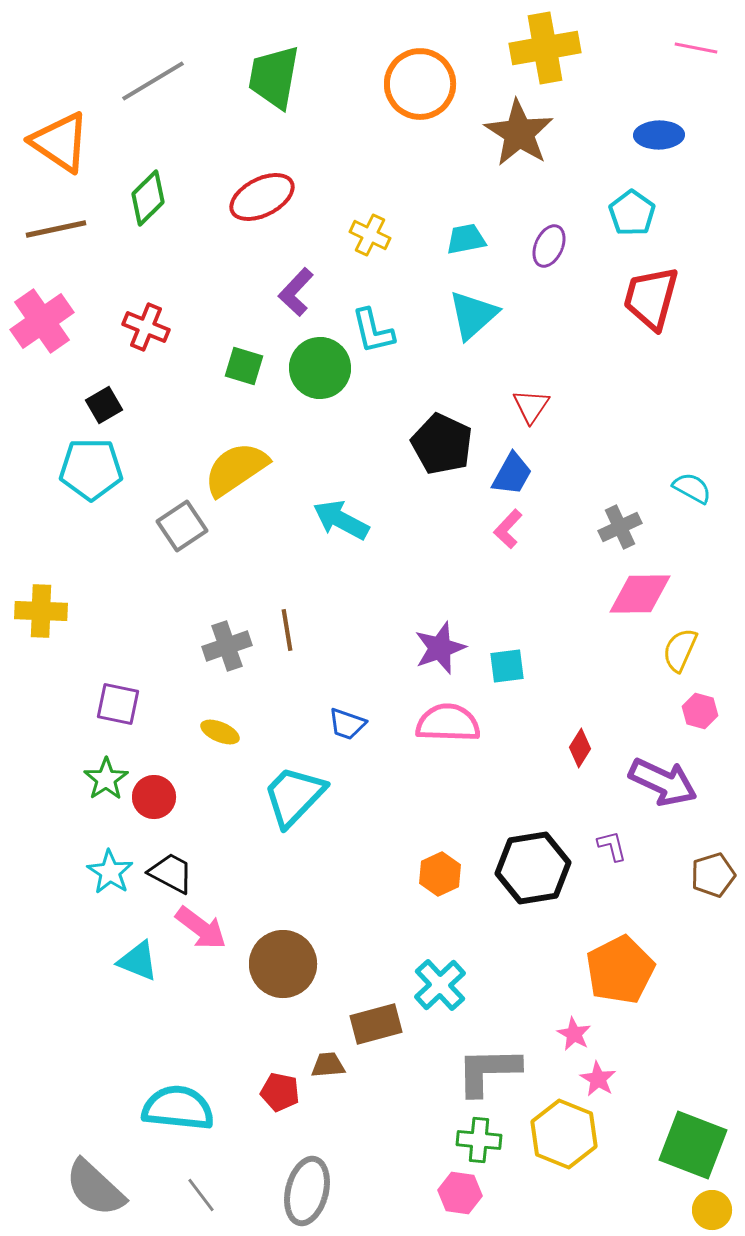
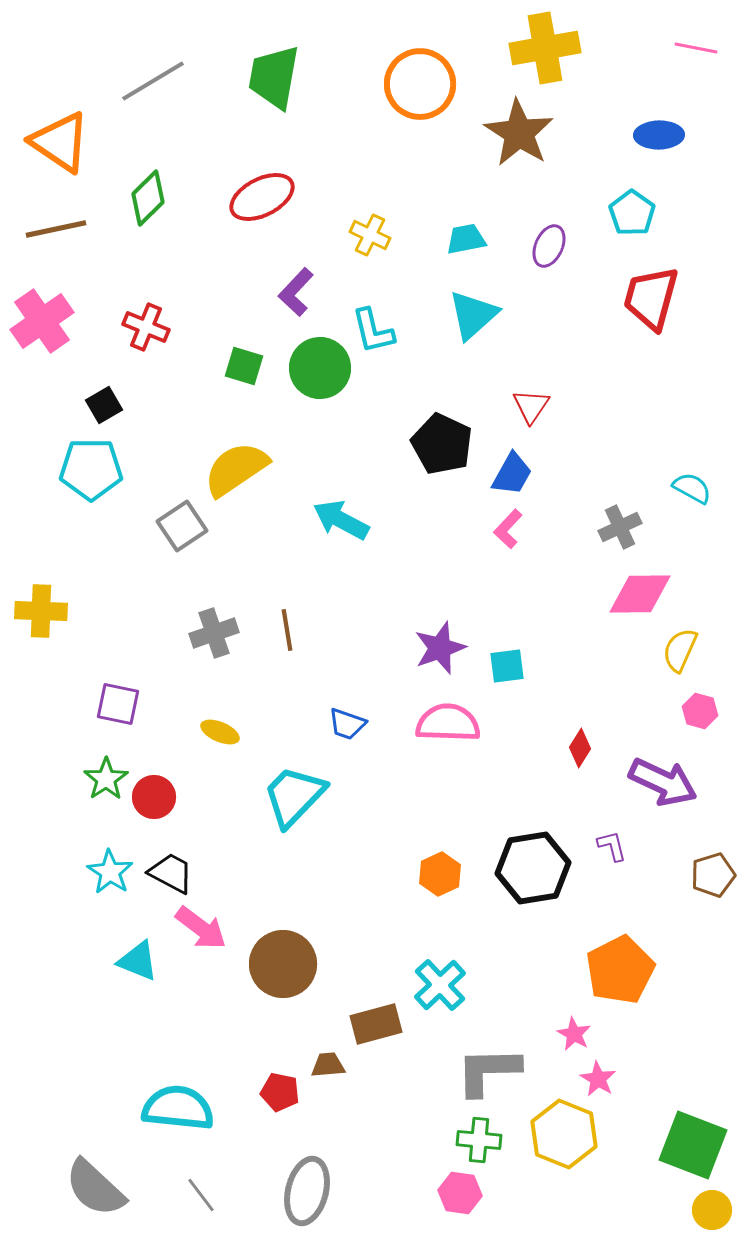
gray cross at (227, 646): moved 13 px left, 13 px up
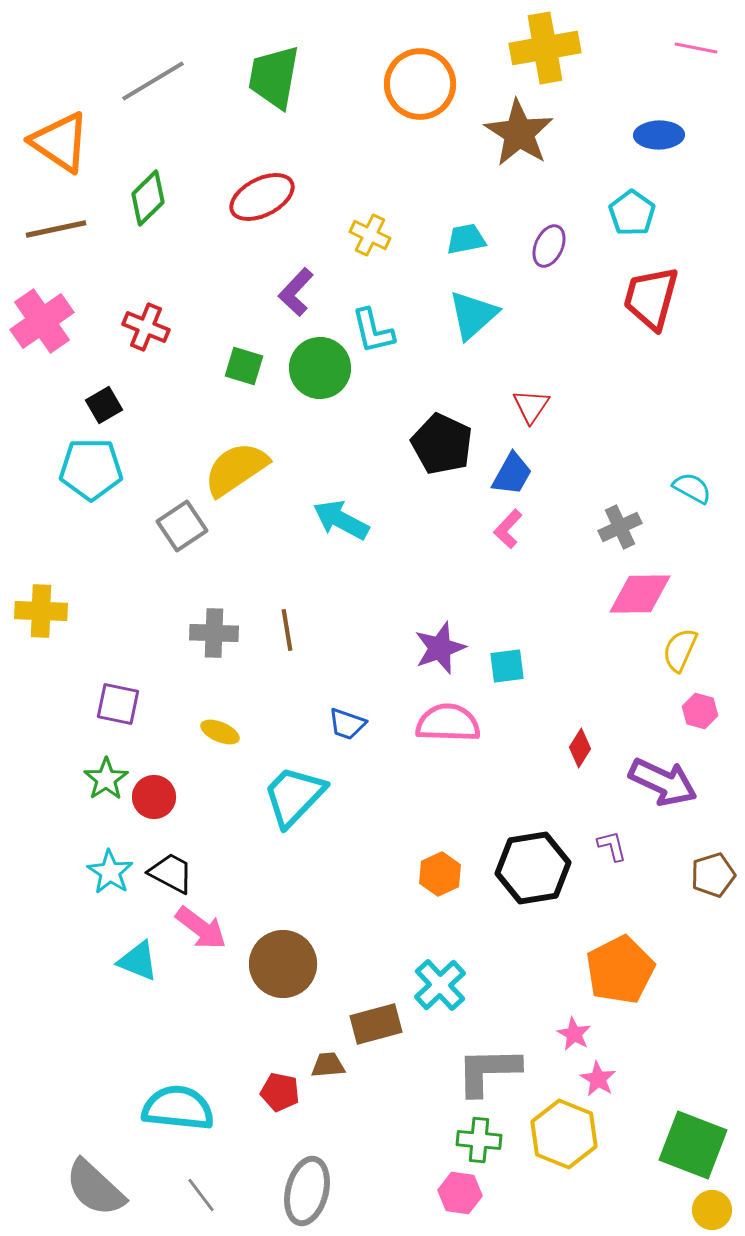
gray cross at (214, 633): rotated 21 degrees clockwise
